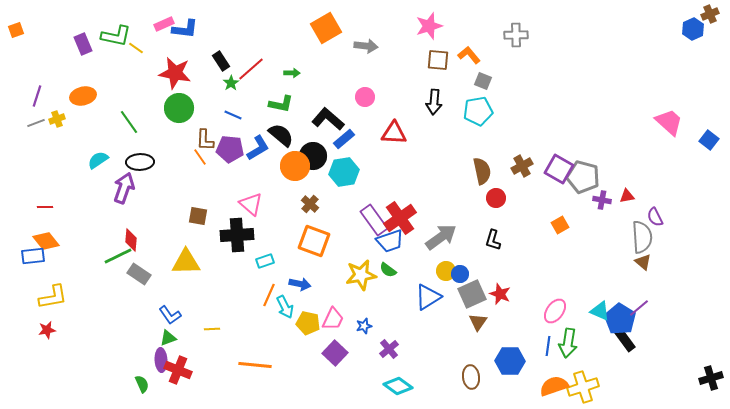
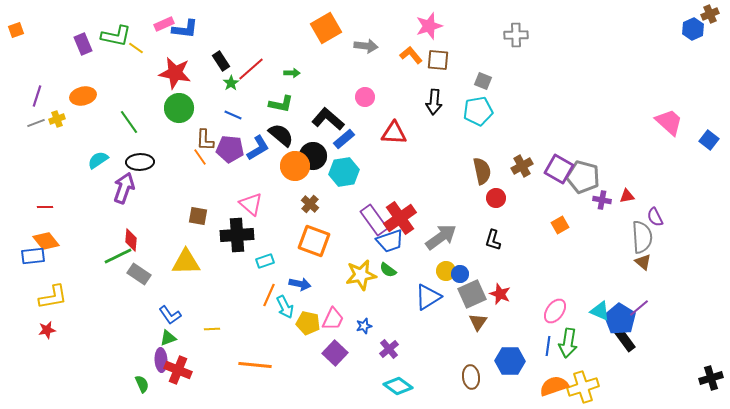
orange L-shape at (469, 55): moved 58 px left
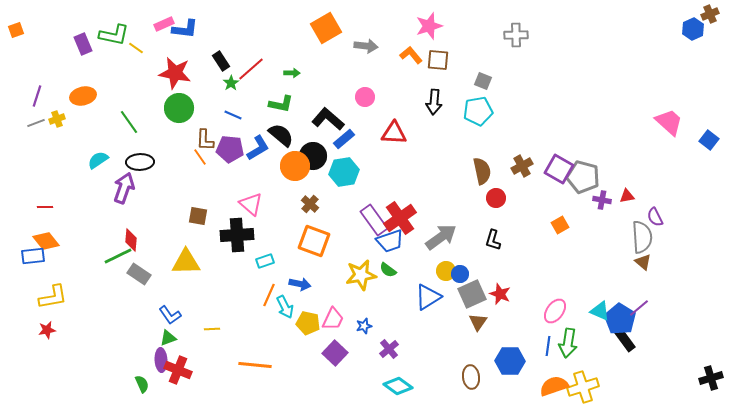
green L-shape at (116, 36): moved 2 px left, 1 px up
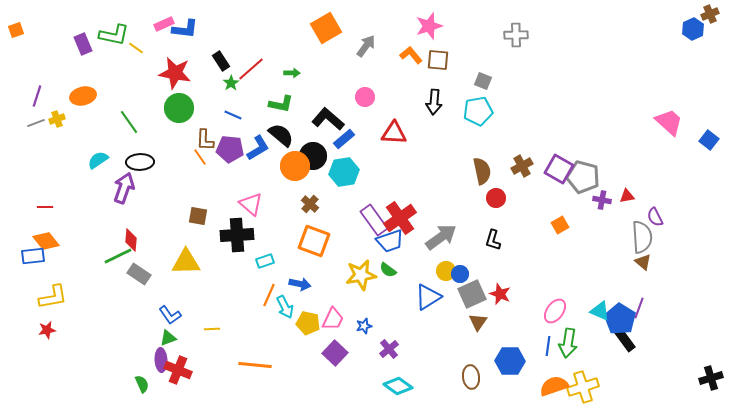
gray arrow at (366, 46): rotated 60 degrees counterclockwise
purple line at (639, 308): rotated 30 degrees counterclockwise
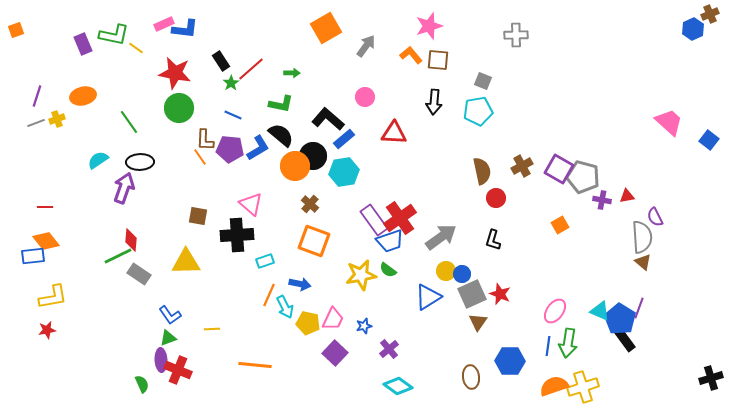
blue circle at (460, 274): moved 2 px right
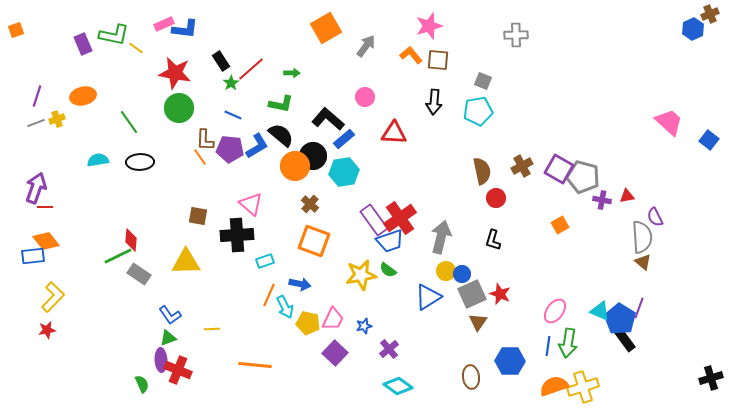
blue L-shape at (258, 148): moved 1 px left, 2 px up
cyan semicircle at (98, 160): rotated 25 degrees clockwise
purple arrow at (124, 188): moved 88 px left
gray arrow at (441, 237): rotated 40 degrees counterclockwise
yellow L-shape at (53, 297): rotated 36 degrees counterclockwise
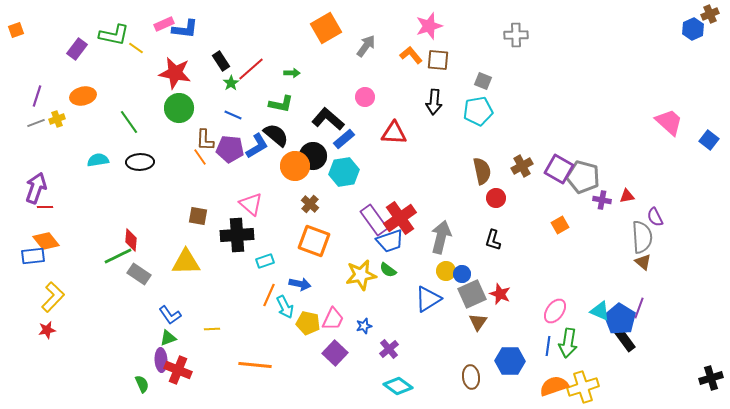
purple rectangle at (83, 44): moved 6 px left, 5 px down; rotated 60 degrees clockwise
black semicircle at (281, 135): moved 5 px left
blue triangle at (428, 297): moved 2 px down
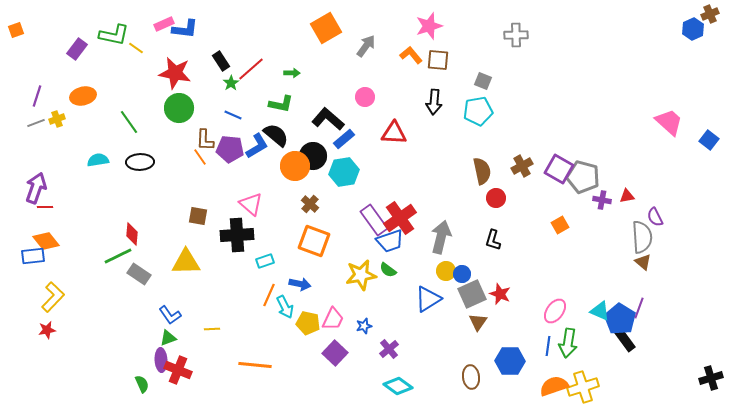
red diamond at (131, 240): moved 1 px right, 6 px up
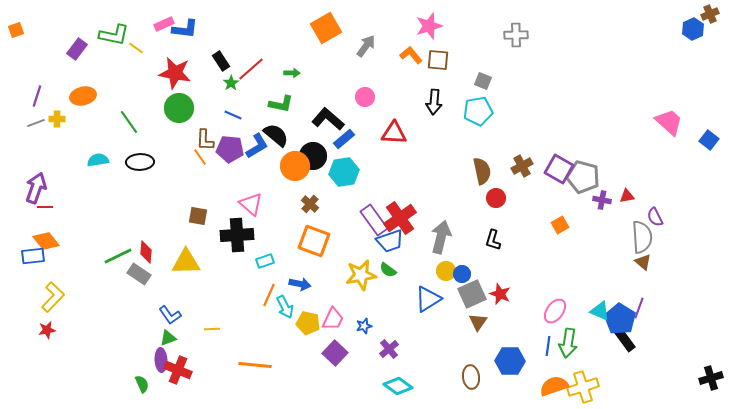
yellow cross at (57, 119): rotated 21 degrees clockwise
red diamond at (132, 234): moved 14 px right, 18 px down
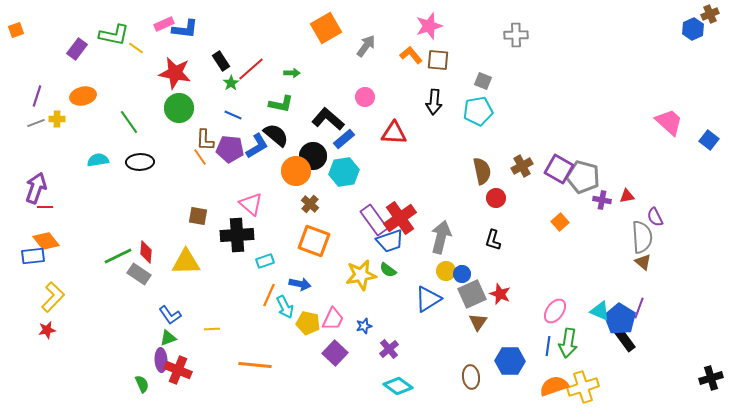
orange circle at (295, 166): moved 1 px right, 5 px down
orange square at (560, 225): moved 3 px up; rotated 12 degrees counterclockwise
